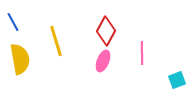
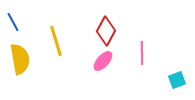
pink ellipse: rotated 20 degrees clockwise
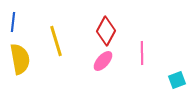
blue line: rotated 36 degrees clockwise
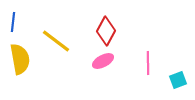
yellow line: rotated 36 degrees counterclockwise
pink line: moved 6 px right, 10 px down
pink ellipse: rotated 20 degrees clockwise
cyan square: moved 1 px right
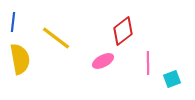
red diamond: moved 17 px right; rotated 24 degrees clockwise
yellow line: moved 3 px up
cyan square: moved 6 px left, 1 px up
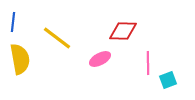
red diamond: rotated 40 degrees clockwise
yellow line: moved 1 px right
pink ellipse: moved 3 px left, 2 px up
cyan square: moved 4 px left, 1 px down
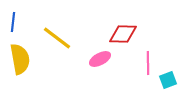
red diamond: moved 3 px down
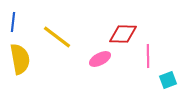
yellow line: moved 1 px up
pink line: moved 7 px up
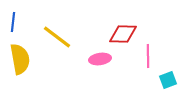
pink ellipse: rotated 20 degrees clockwise
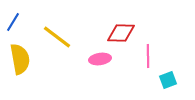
blue line: rotated 24 degrees clockwise
red diamond: moved 2 px left, 1 px up
